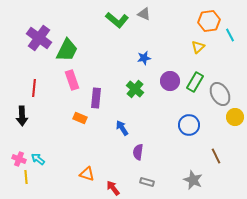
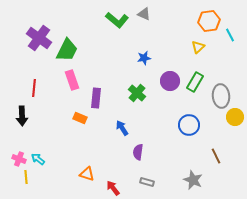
green cross: moved 2 px right, 4 px down
gray ellipse: moved 1 px right, 2 px down; rotated 25 degrees clockwise
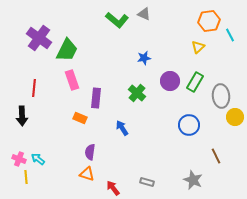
purple semicircle: moved 48 px left
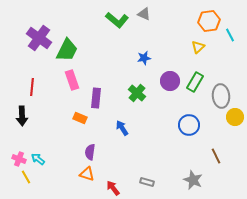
red line: moved 2 px left, 1 px up
yellow line: rotated 24 degrees counterclockwise
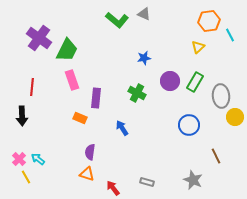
green cross: rotated 12 degrees counterclockwise
pink cross: rotated 24 degrees clockwise
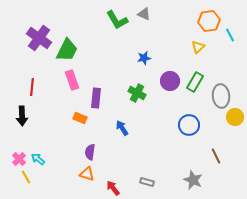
green L-shape: rotated 20 degrees clockwise
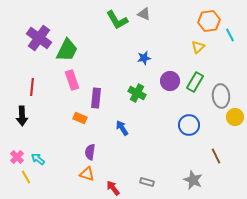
pink cross: moved 2 px left, 2 px up
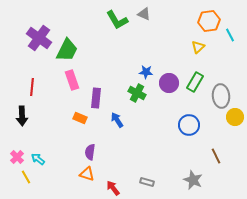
blue star: moved 2 px right, 14 px down; rotated 16 degrees clockwise
purple circle: moved 1 px left, 2 px down
blue arrow: moved 5 px left, 8 px up
